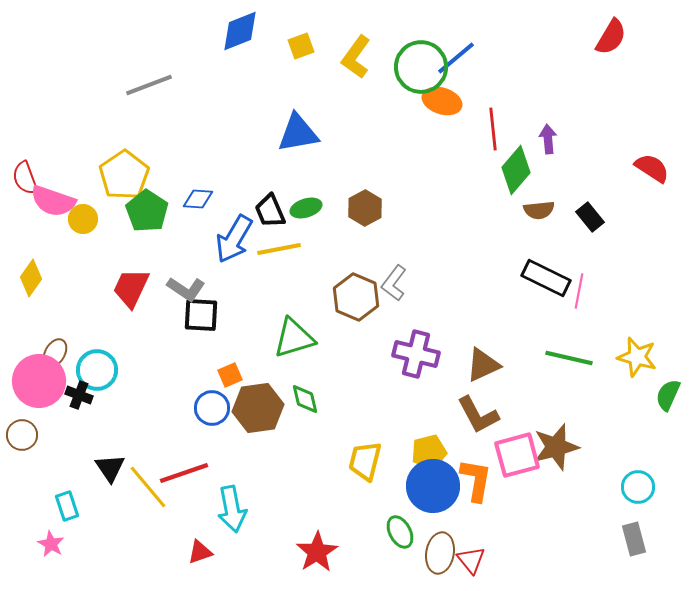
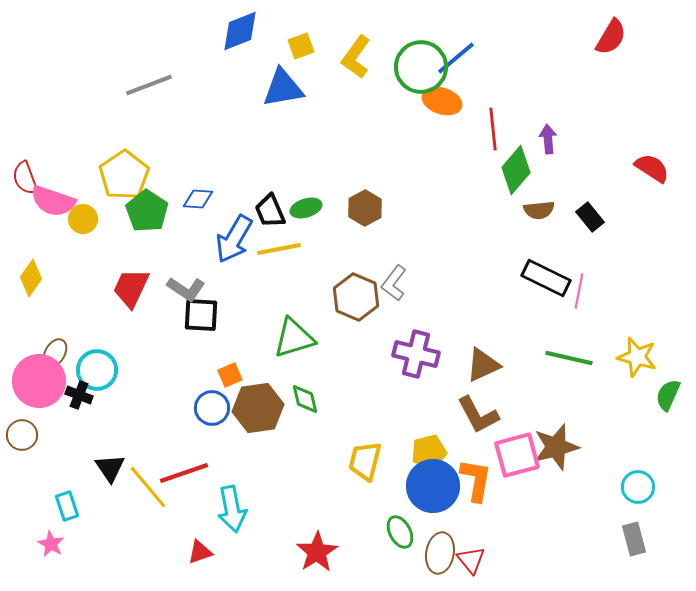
blue triangle at (298, 133): moved 15 px left, 45 px up
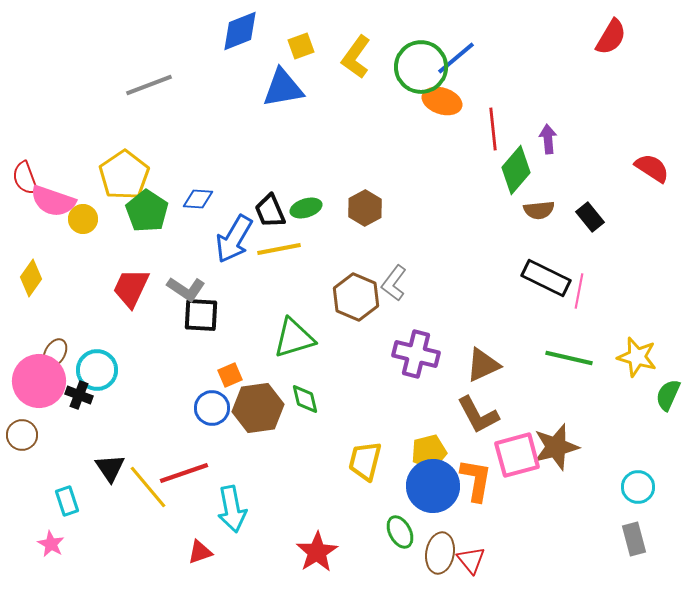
cyan rectangle at (67, 506): moved 5 px up
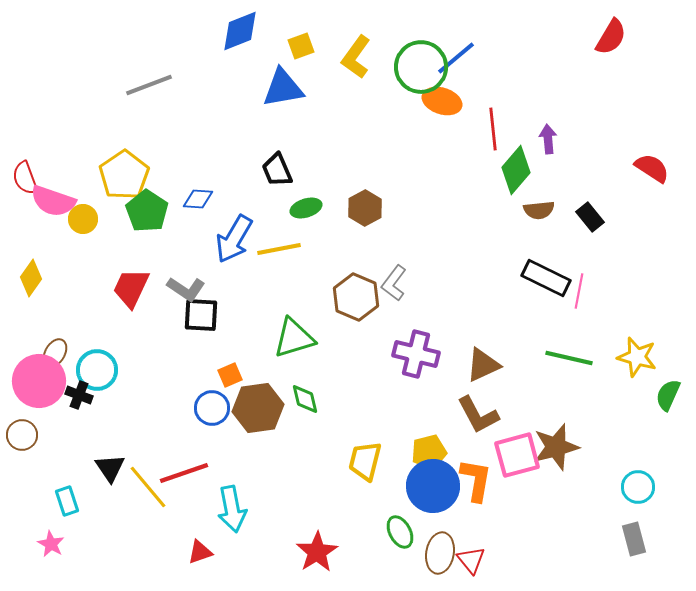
black trapezoid at (270, 211): moved 7 px right, 41 px up
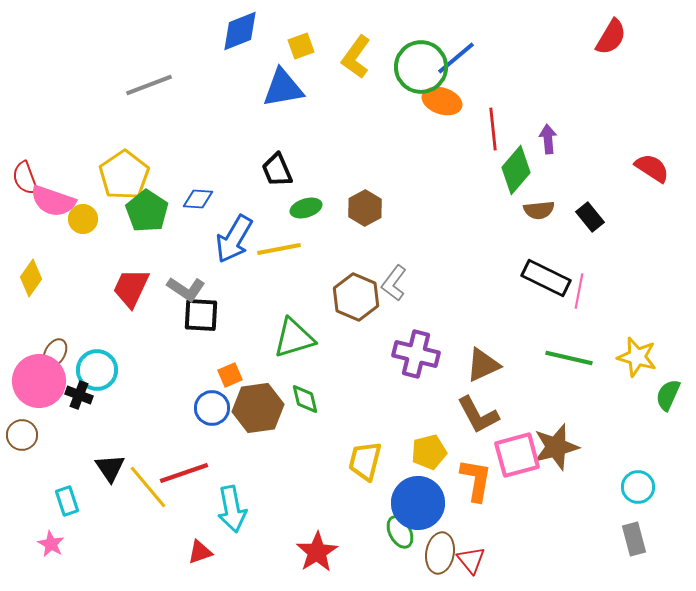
blue circle at (433, 486): moved 15 px left, 17 px down
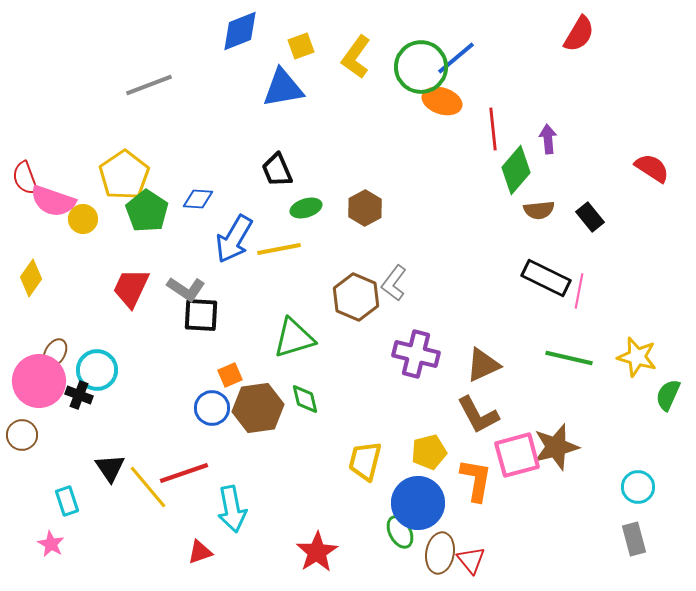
red semicircle at (611, 37): moved 32 px left, 3 px up
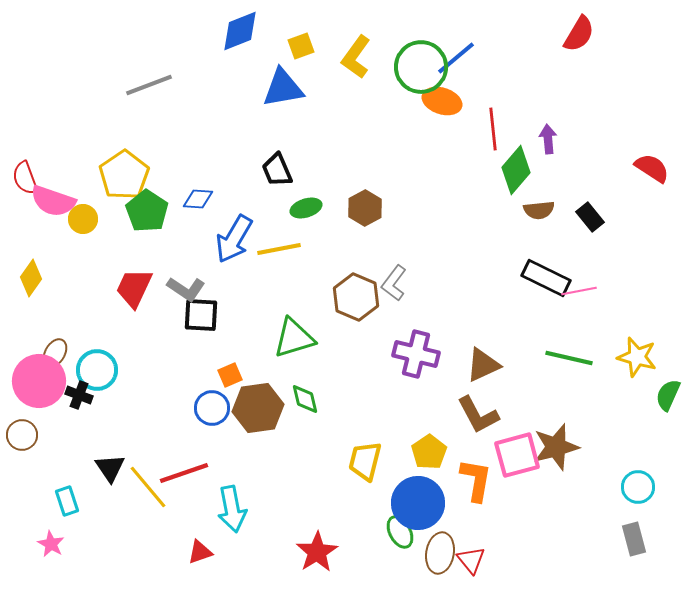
red trapezoid at (131, 288): moved 3 px right
pink line at (579, 291): rotated 68 degrees clockwise
yellow pentagon at (429, 452): rotated 20 degrees counterclockwise
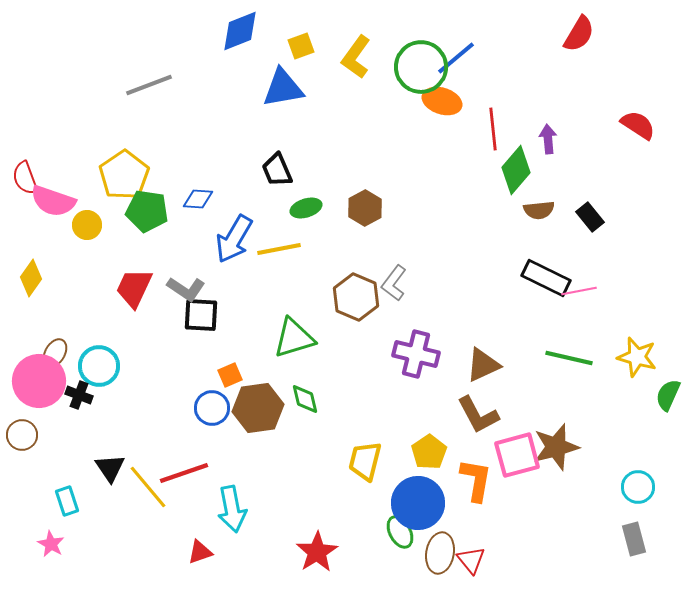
red semicircle at (652, 168): moved 14 px left, 43 px up
green pentagon at (147, 211): rotated 24 degrees counterclockwise
yellow circle at (83, 219): moved 4 px right, 6 px down
cyan circle at (97, 370): moved 2 px right, 4 px up
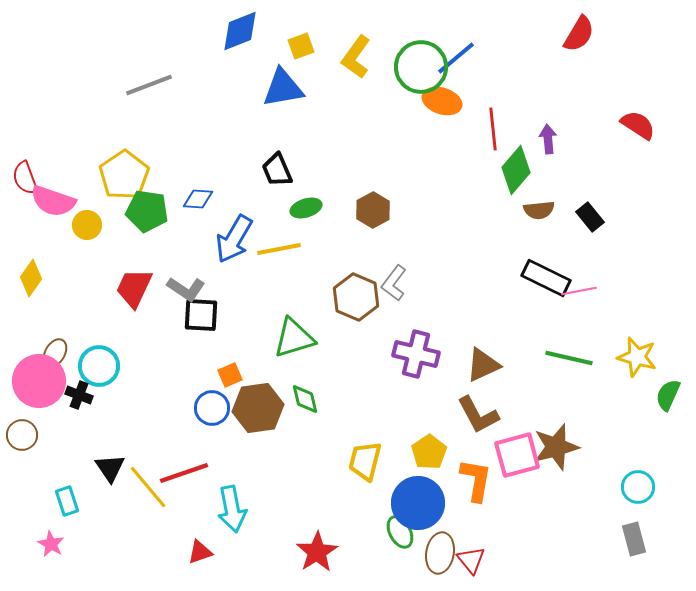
brown hexagon at (365, 208): moved 8 px right, 2 px down
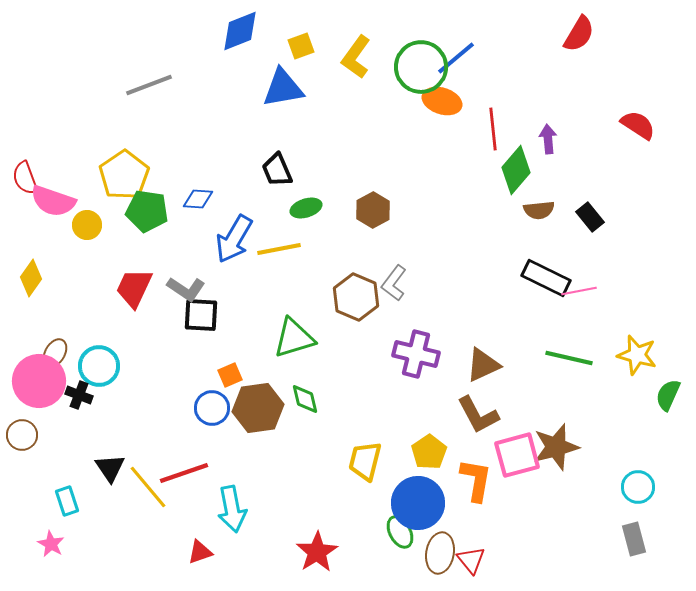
yellow star at (637, 357): moved 2 px up
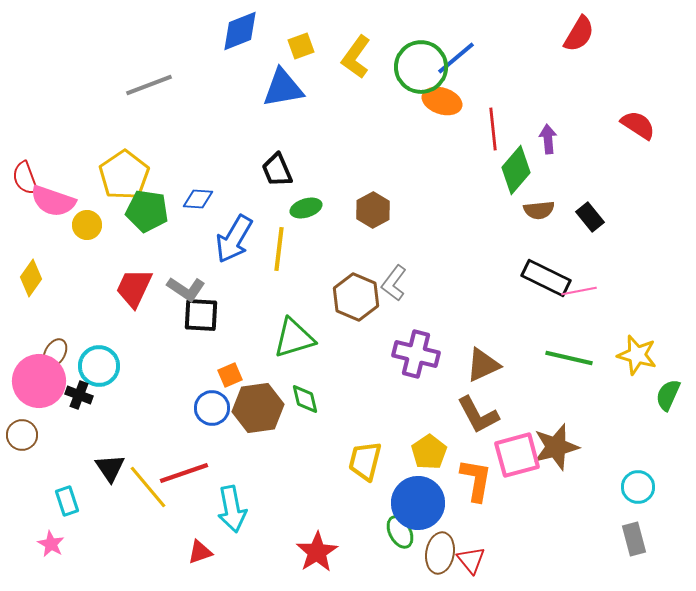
yellow line at (279, 249): rotated 72 degrees counterclockwise
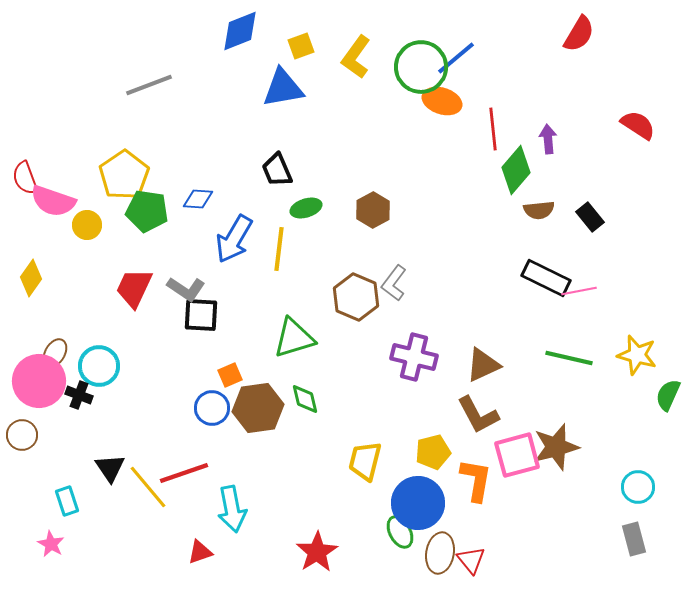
purple cross at (416, 354): moved 2 px left, 3 px down
yellow pentagon at (429, 452): moved 4 px right; rotated 20 degrees clockwise
